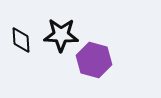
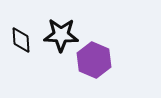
purple hexagon: rotated 8 degrees clockwise
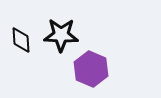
purple hexagon: moved 3 px left, 9 px down
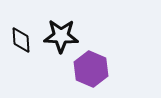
black star: moved 1 px down
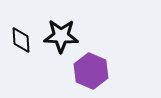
purple hexagon: moved 2 px down
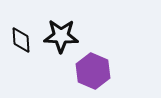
purple hexagon: moved 2 px right
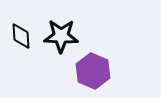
black diamond: moved 4 px up
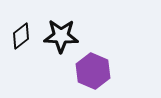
black diamond: rotated 56 degrees clockwise
